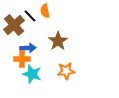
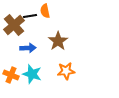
black line: rotated 56 degrees counterclockwise
orange cross: moved 11 px left, 16 px down; rotated 21 degrees clockwise
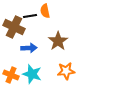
brown cross: moved 2 px down; rotated 25 degrees counterclockwise
blue arrow: moved 1 px right
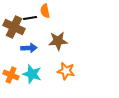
black line: moved 2 px down
brown star: rotated 30 degrees clockwise
orange star: rotated 18 degrees clockwise
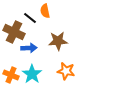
black line: rotated 48 degrees clockwise
brown cross: moved 5 px down
cyan star: rotated 18 degrees clockwise
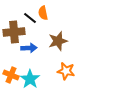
orange semicircle: moved 2 px left, 2 px down
brown cross: rotated 30 degrees counterclockwise
brown star: rotated 12 degrees counterclockwise
cyan star: moved 2 px left, 5 px down
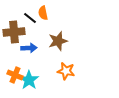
orange cross: moved 4 px right
cyan star: moved 1 px left, 1 px down
